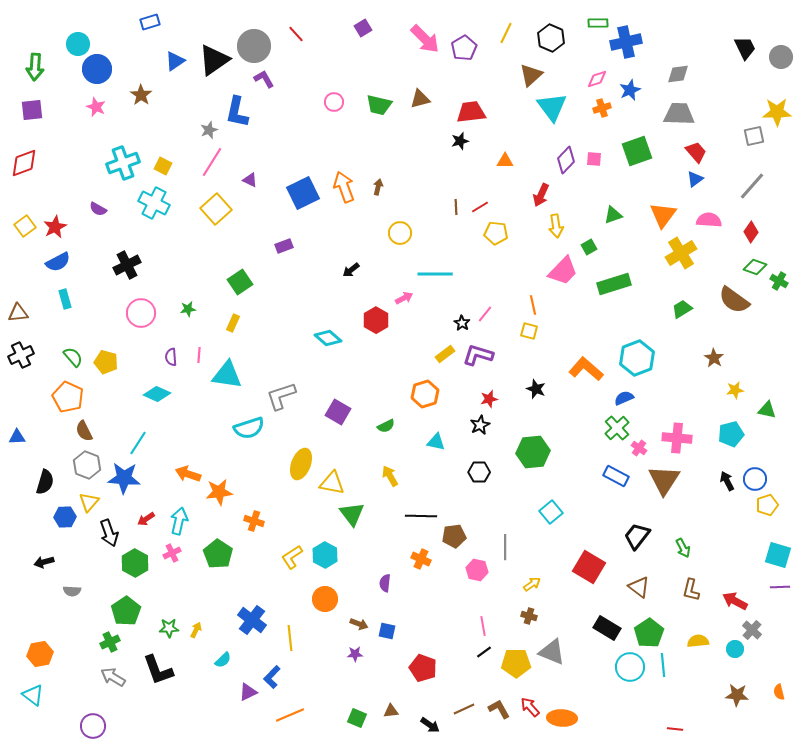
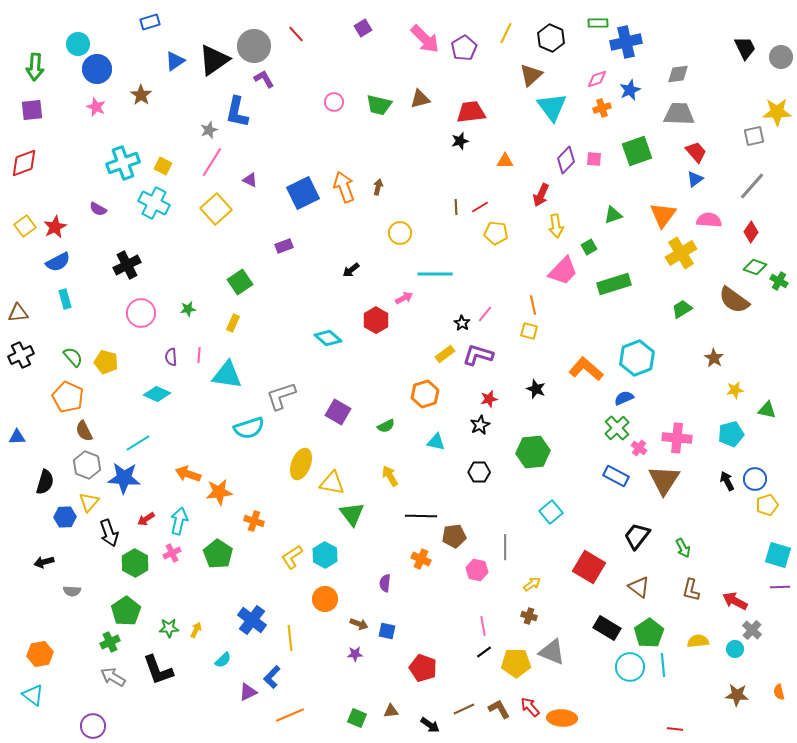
cyan line at (138, 443): rotated 25 degrees clockwise
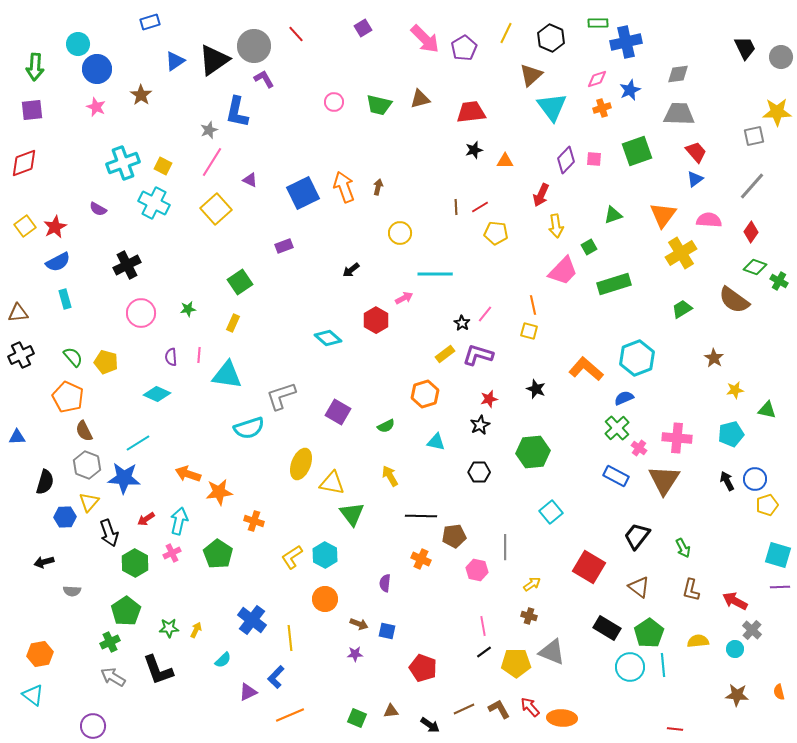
black star at (460, 141): moved 14 px right, 9 px down
blue L-shape at (272, 677): moved 4 px right
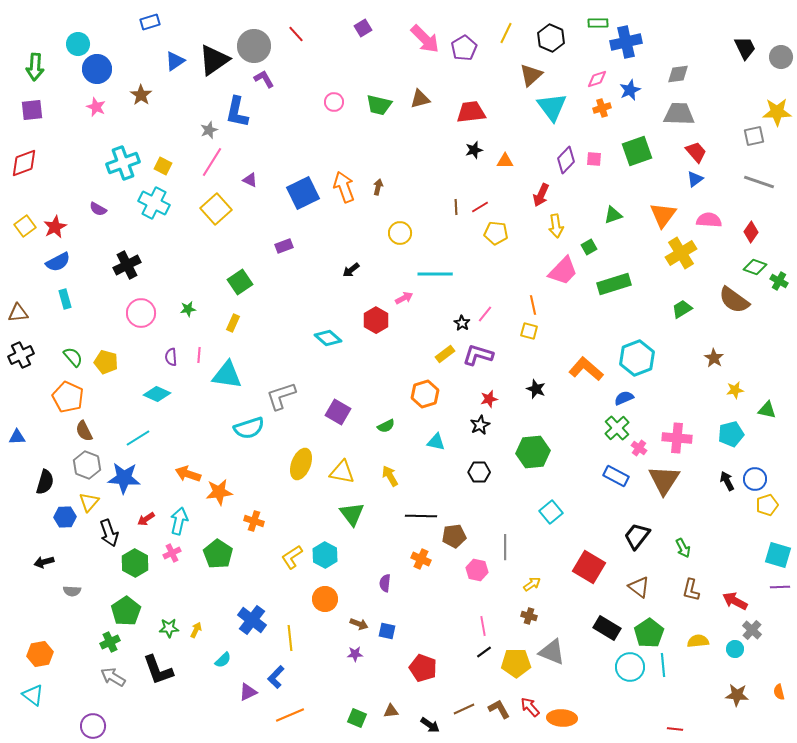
gray line at (752, 186): moved 7 px right, 4 px up; rotated 68 degrees clockwise
cyan line at (138, 443): moved 5 px up
yellow triangle at (332, 483): moved 10 px right, 11 px up
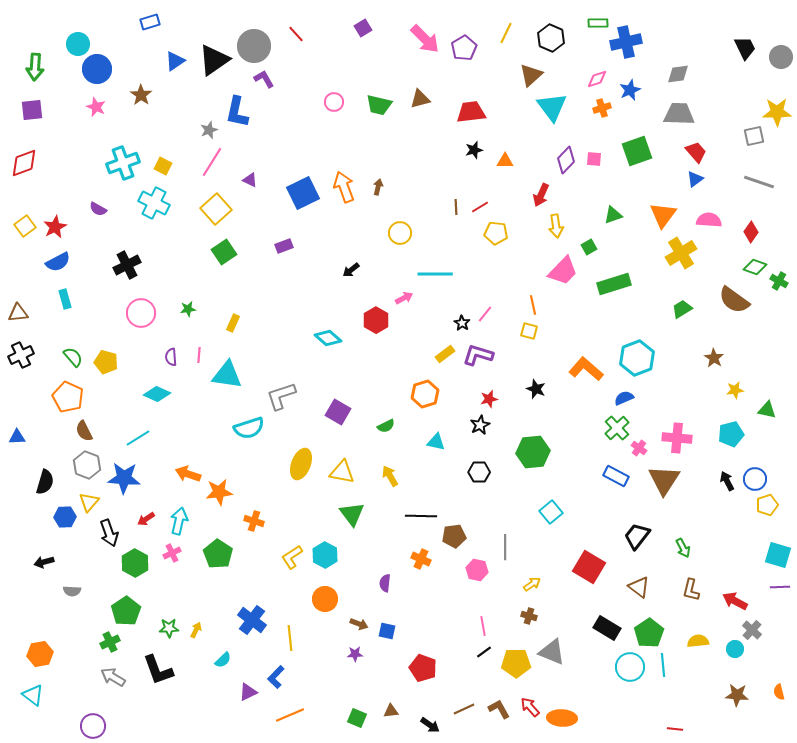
green square at (240, 282): moved 16 px left, 30 px up
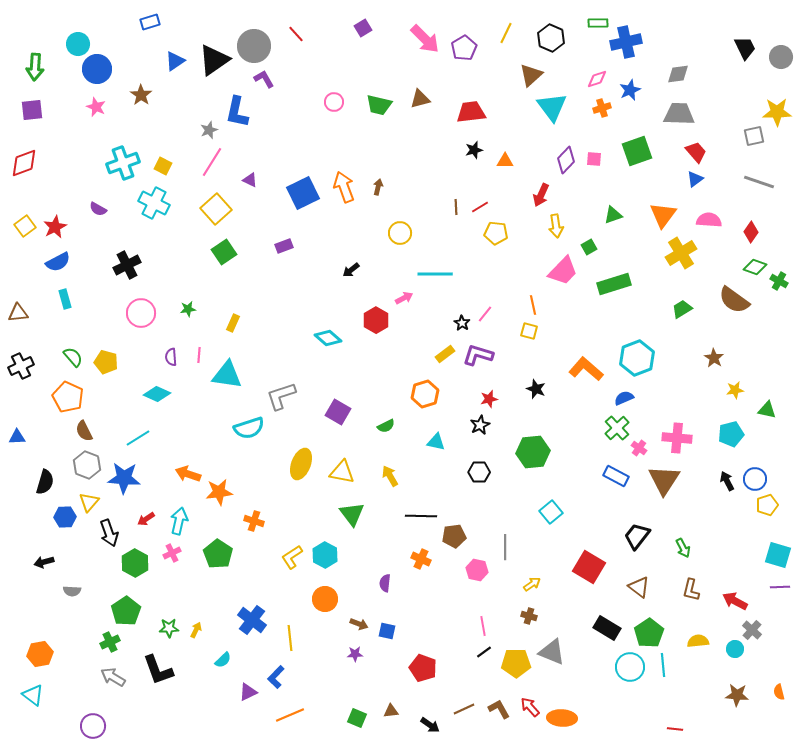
black cross at (21, 355): moved 11 px down
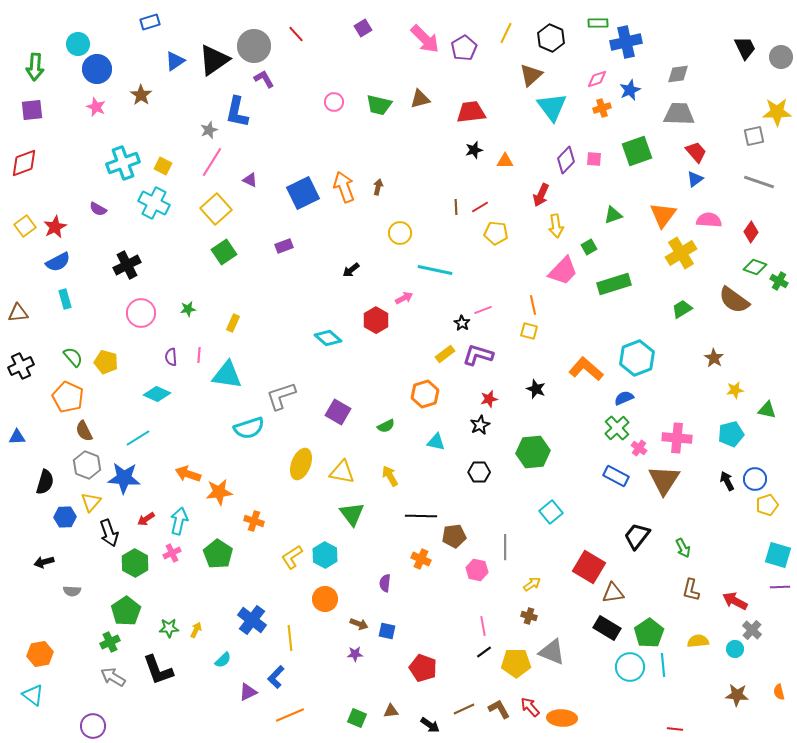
cyan line at (435, 274): moved 4 px up; rotated 12 degrees clockwise
pink line at (485, 314): moved 2 px left, 4 px up; rotated 30 degrees clockwise
yellow triangle at (89, 502): moved 2 px right
brown triangle at (639, 587): moved 26 px left, 6 px down; rotated 45 degrees counterclockwise
